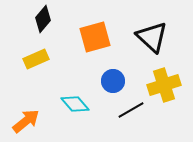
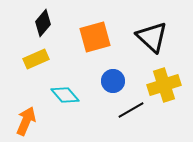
black diamond: moved 4 px down
cyan diamond: moved 10 px left, 9 px up
orange arrow: rotated 28 degrees counterclockwise
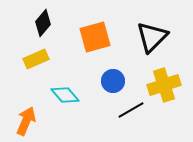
black triangle: rotated 32 degrees clockwise
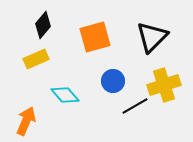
black diamond: moved 2 px down
black line: moved 4 px right, 4 px up
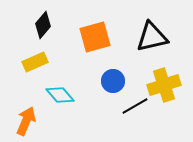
black triangle: rotated 32 degrees clockwise
yellow rectangle: moved 1 px left, 3 px down
cyan diamond: moved 5 px left
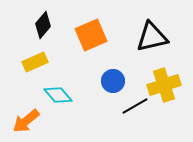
orange square: moved 4 px left, 2 px up; rotated 8 degrees counterclockwise
cyan diamond: moved 2 px left
orange arrow: rotated 152 degrees counterclockwise
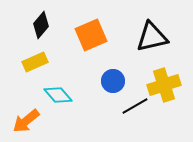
black diamond: moved 2 px left
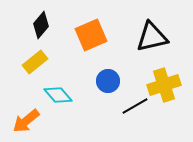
yellow rectangle: rotated 15 degrees counterclockwise
blue circle: moved 5 px left
